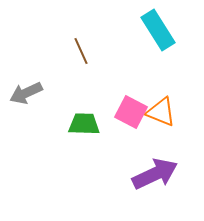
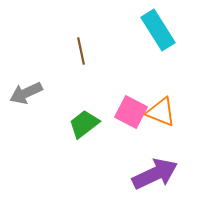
brown line: rotated 12 degrees clockwise
green trapezoid: rotated 40 degrees counterclockwise
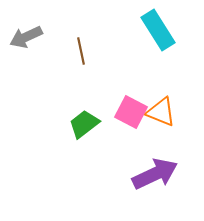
gray arrow: moved 56 px up
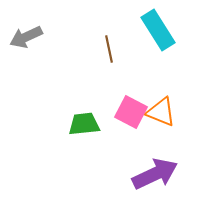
brown line: moved 28 px right, 2 px up
green trapezoid: rotated 32 degrees clockwise
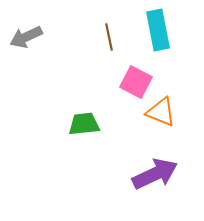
cyan rectangle: rotated 21 degrees clockwise
brown line: moved 12 px up
pink square: moved 5 px right, 30 px up
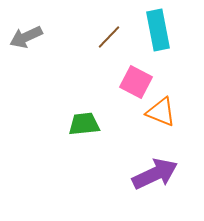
brown line: rotated 56 degrees clockwise
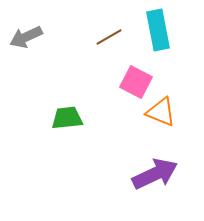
brown line: rotated 16 degrees clockwise
green trapezoid: moved 17 px left, 6 px up
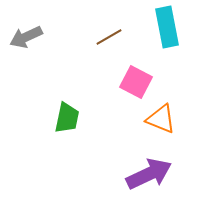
cyan rectangle: moved 9 px right, 3 px up
orange triangle: moved 7 px down
green trapezoid: rotated 108 degrees clockwise
purple arrow: moved 6 px left
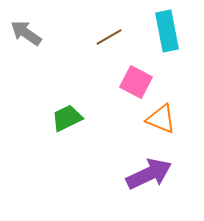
cyan rectangle: moved 4 px down
gray arrow: moved 4 px up; rotated 60 degrees clockwise
green trapezoid: rotated 128 degrees counterclockwise
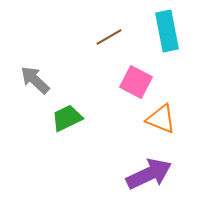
gray arrow: moved 9 px right, 47 px down; rotated 8 degrees clockwise
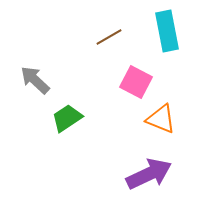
green trapezoid: rotated 8 degrees counterclockwise
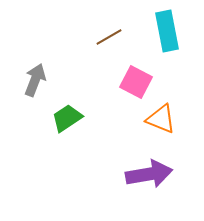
gray arrow: rotated 68 degrees clockwise
purple arrow: rotated 15 degrees clockwise
